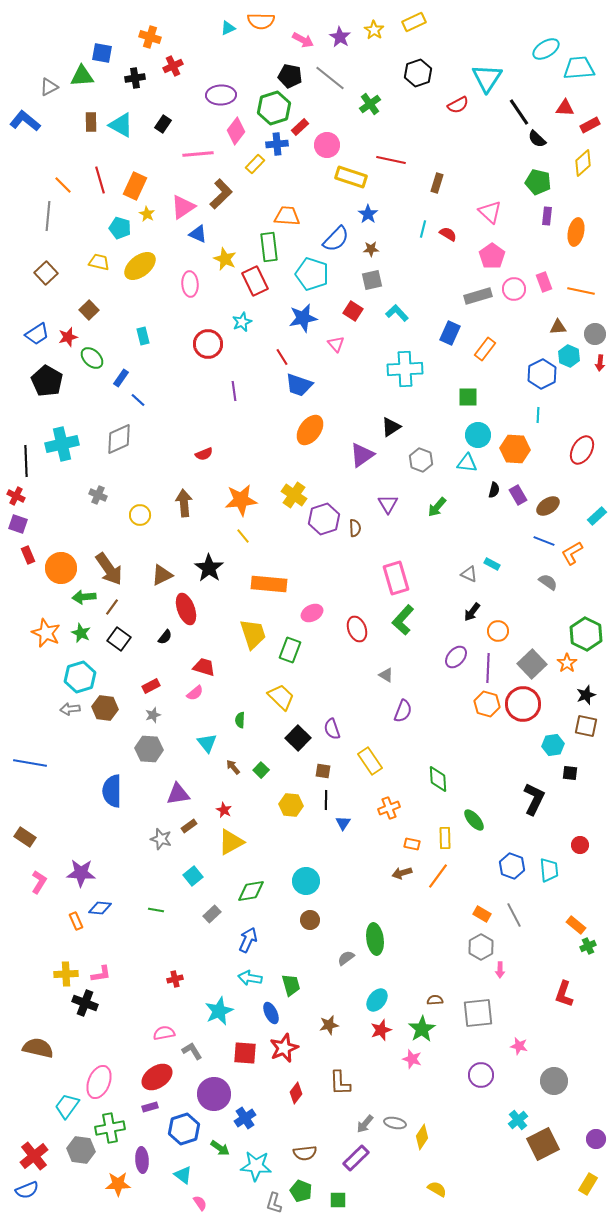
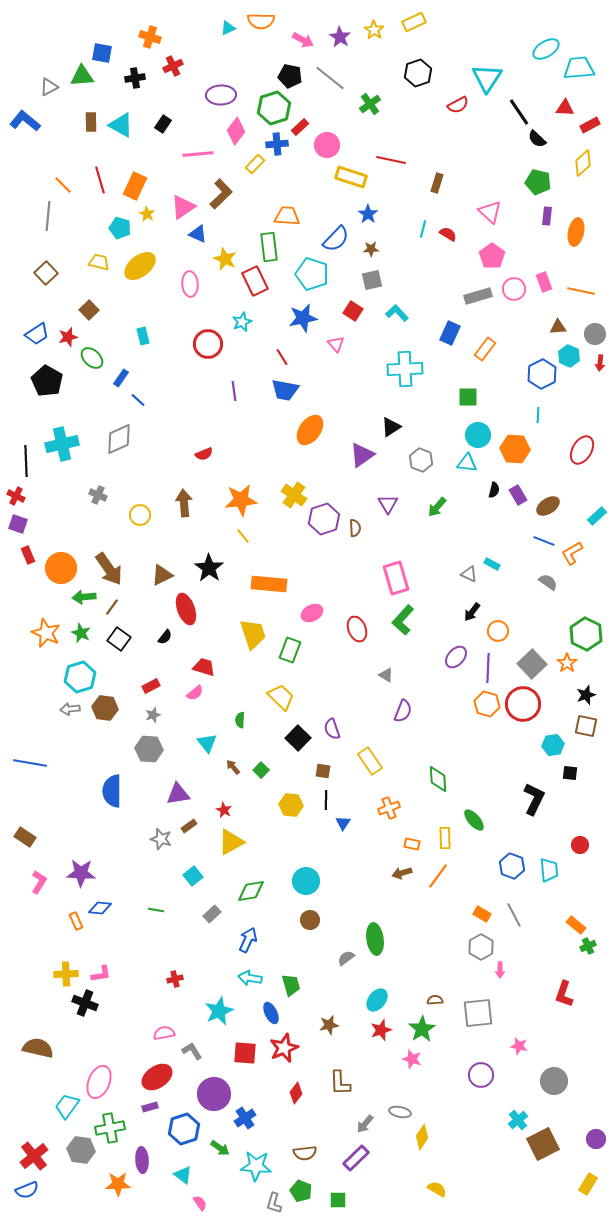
blue trapezoid at (299, 385): moved 14 px left, 5 px down; rotated 8 degrees counterclockwise
gray ellipse at (395, 1123): moved 5 px right, 11 px up
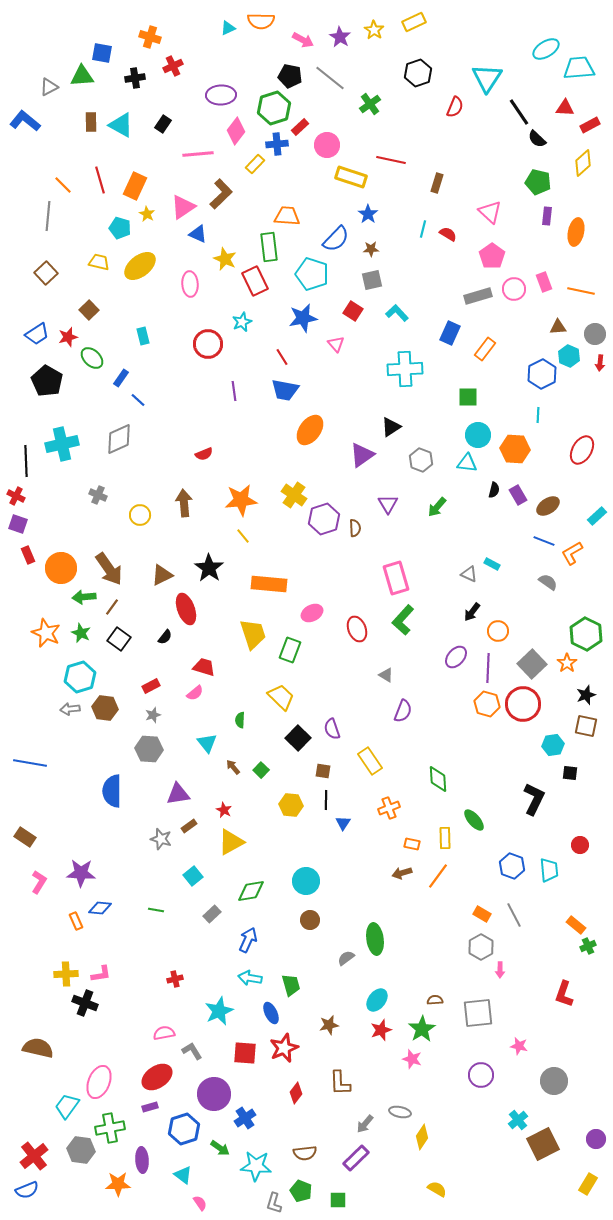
red semicircle at (458, 105): moved 3 px left, 2 px down; rotated 40 degrees counterclockwise
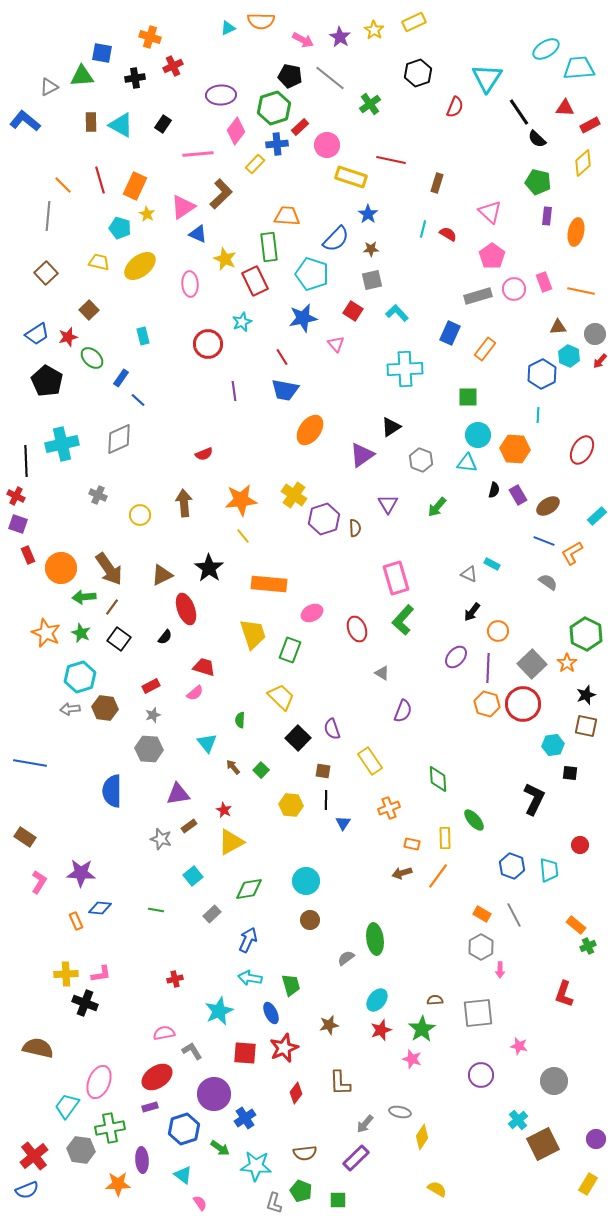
red arrow at (600, 363): moved 2 px up; rotated 35 degrees clockwise
gray triangle at (386, 675): moved 4 px left, 2 px up
green diamond at (251, 891): moved 2 px left, 2 px up
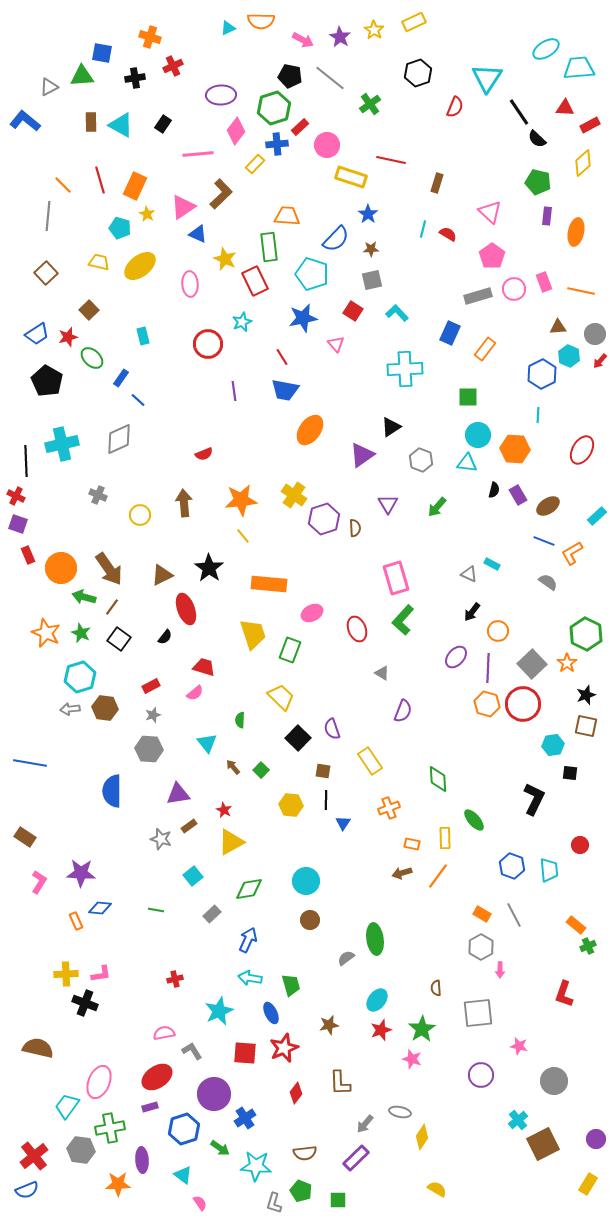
green arrow at (84, 597): rotated 20 degrees clockwise
brown semicircle at (435, 1000): moved 1 px right, 12 px up; rotated 91 degrees counterclockwise
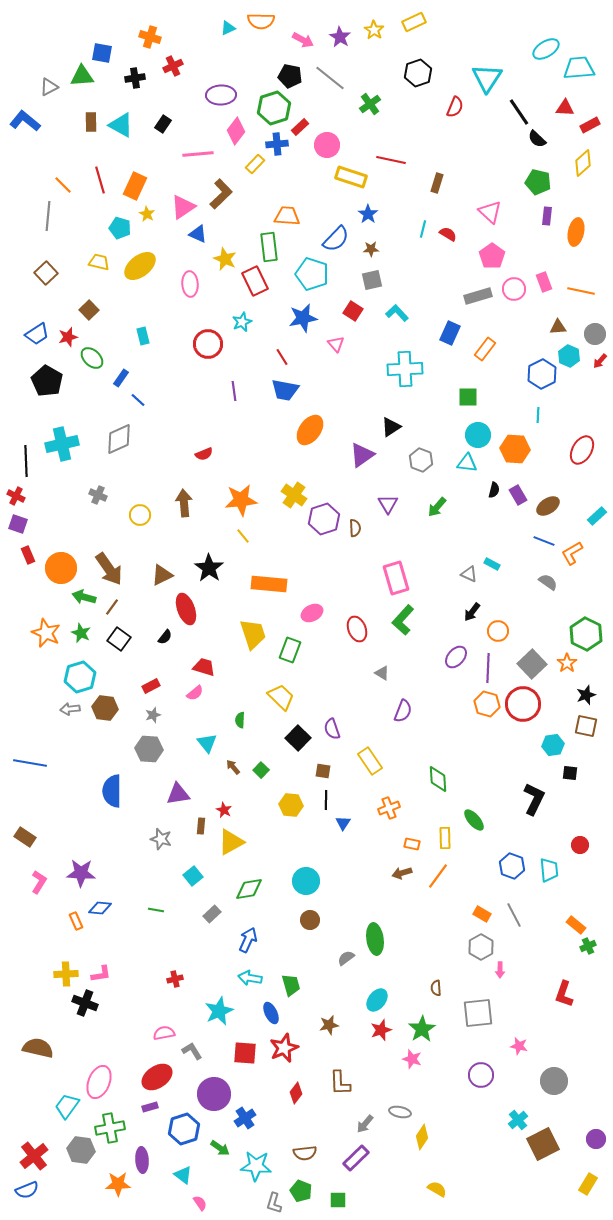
brown rectangle at (189, 826): moved 12 px right; rotated 49 degrees counterclockwise
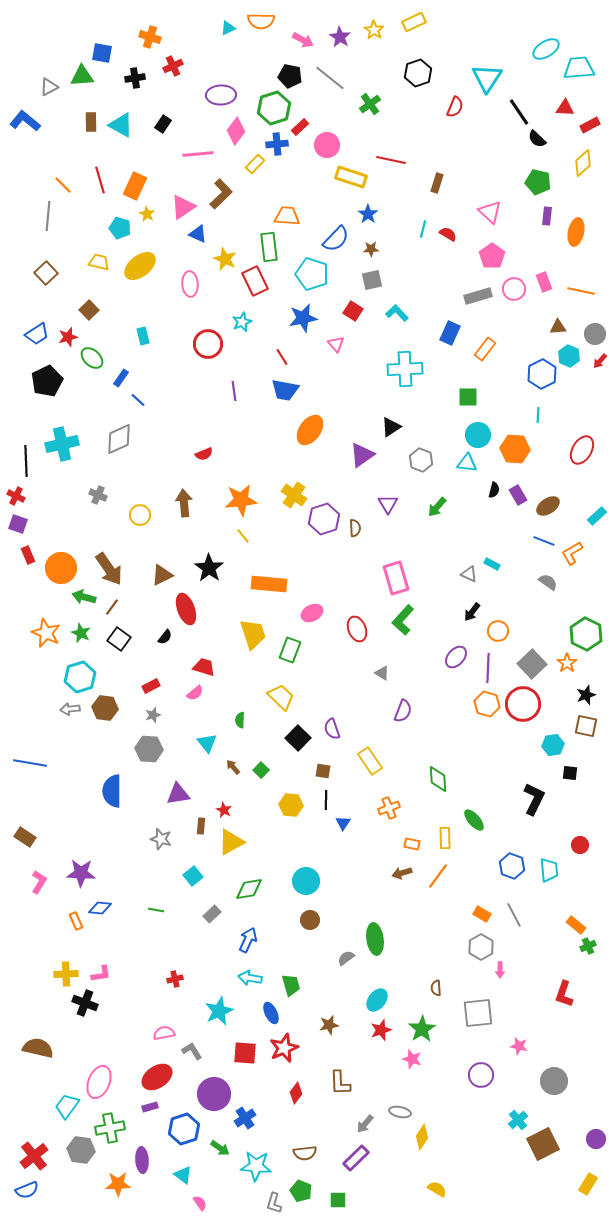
black pentagon at (47, 381): rotated 16 degrees clockwise
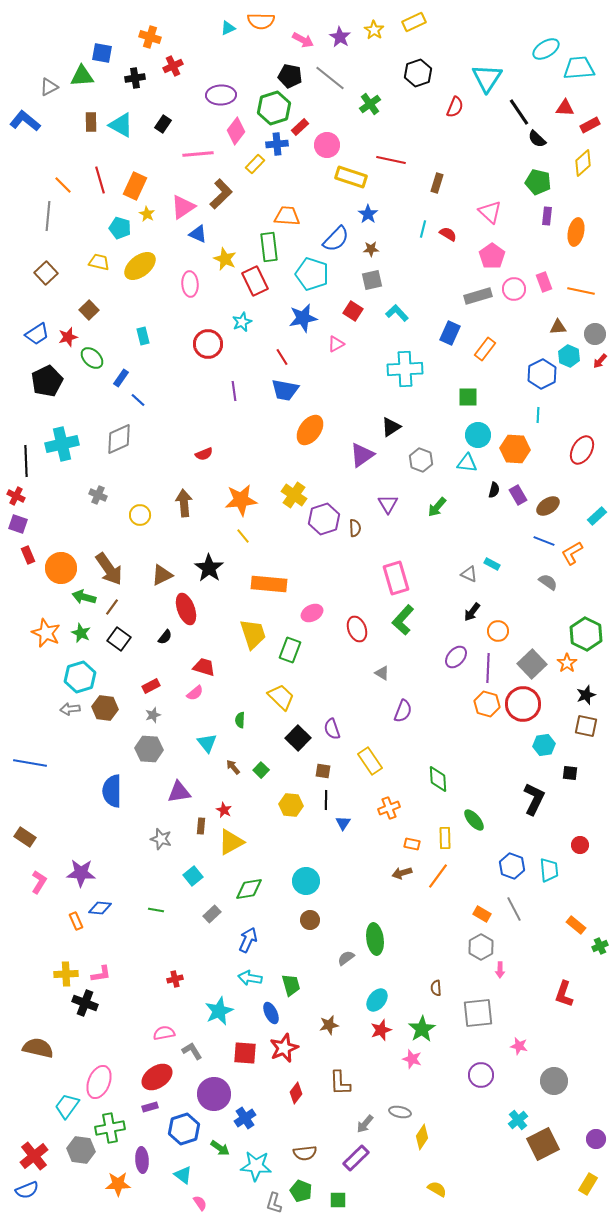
pink triangle at (336, 344): rotated 42 degrees clockwise
cyan hexagon at (553, 745): moved 9 px left
purple triangle at (178, 794): moved 1 px right, 2 px up
gray line at (514, 915): moved 6 px up
green cross at (588, 946): moved 12 px right
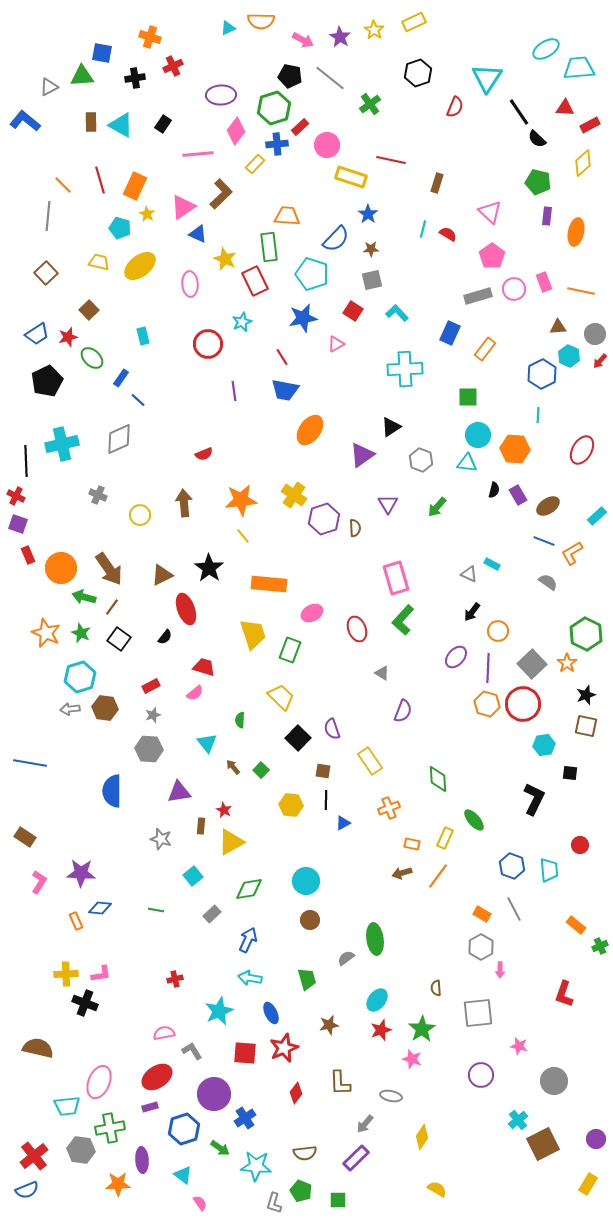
blue triangle at (343, 823): rotated 28 degrees clockwise
yellow rectangle at (445, 838): rotated 25 degrees clockwise
green trapezoid at (291, 985): moved 16 px right, 6 px up
cyan trapezoid at (67, 1106): rotated 132 degrees counterclockwise
gray ellipse at (400, 1112): moved 9 px left, 16 px up
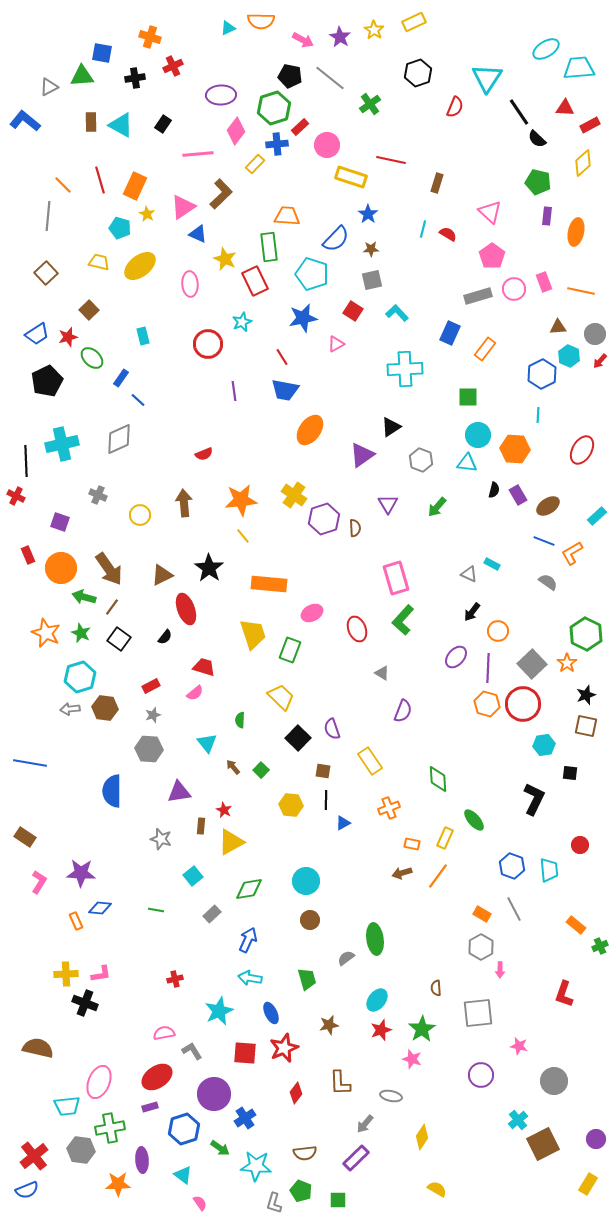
purple square at (18, 524): moved 42 px right, 2 px up
